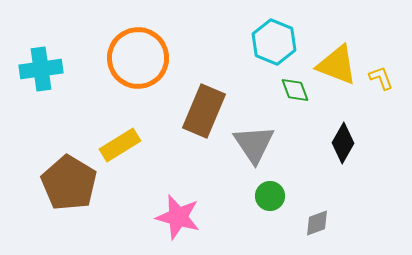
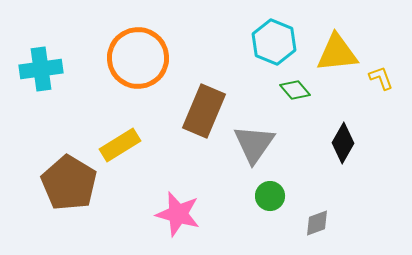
yellow triangle: moved 12 px up; rotated 27 degrees counterclockwise
green diamond: rotated 20 degrees counterclockwise
gray triangle: rotated 9 degrees clockwise
pink star: moved 3 px up
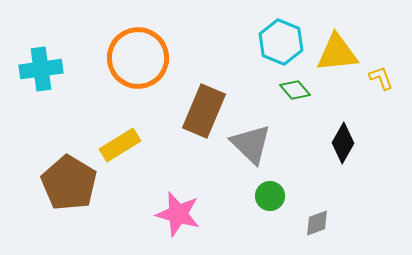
cyan hexagon: moved 7 px right
gray triangle: moved 3 px left; rotated 21 degrees counterclockwise
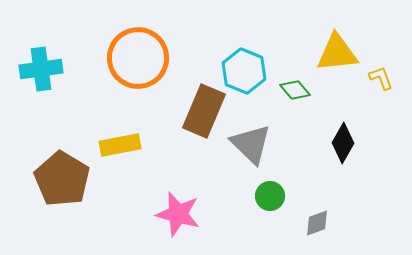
cyan hexagon: moved 37 px left, 29 px down
yellow rectangle: rotated 21 degrees clockwise
brown pentagon: moved 7 px left, 4 px up
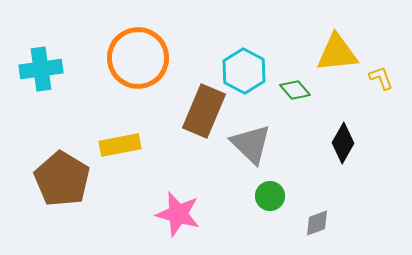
cyan hexagon: rotated 6 degrees clockwise
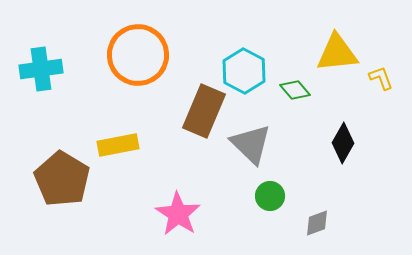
orange circle: moved 3 px up
yellow rectangle: moved 2 px left
pink star: rotated 18 degrees clockwise
